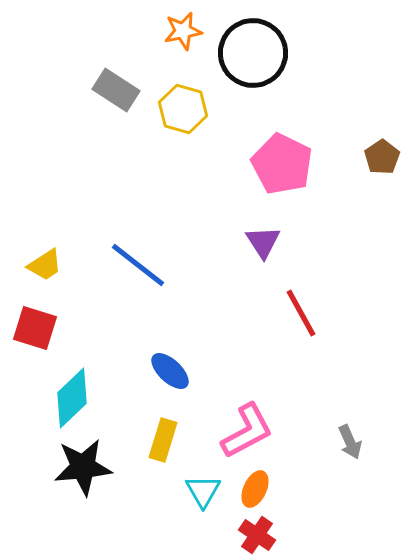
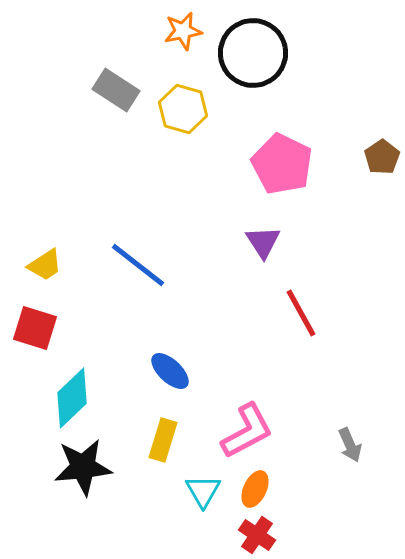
gray arrow: moved 3 px down
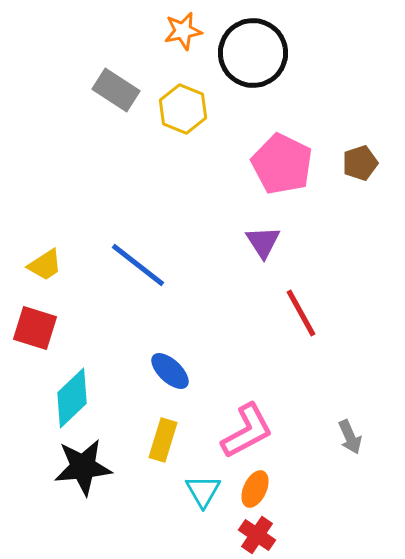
yellow hexagon: rotated 6 degrees clockwise
brown pentagon: moved 22 px left, 6 px down; rotated 16 degrees clockwise
gray arrow: moved 8 px up
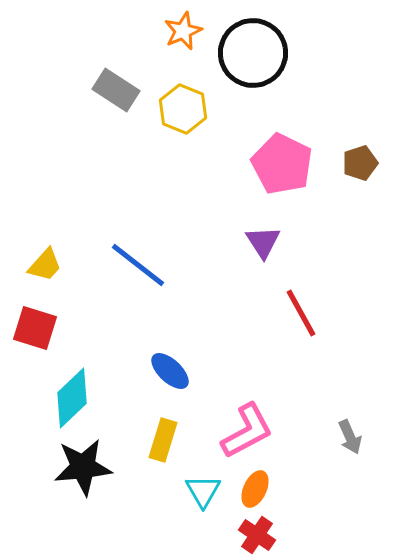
orange star: rotated 12 degrees counterclockwise
yellow trapezoid: rotated 15 degrees counterclockwise
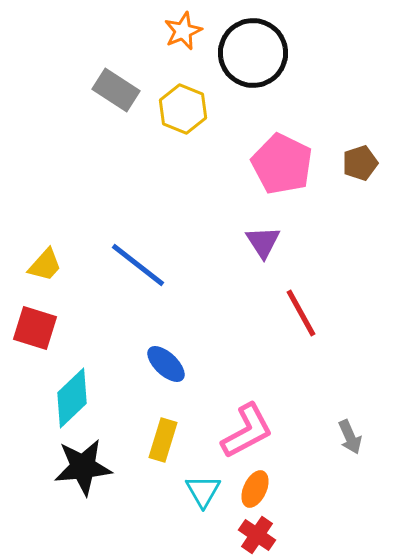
blue ellipse: moved 4 px left, 7 px up
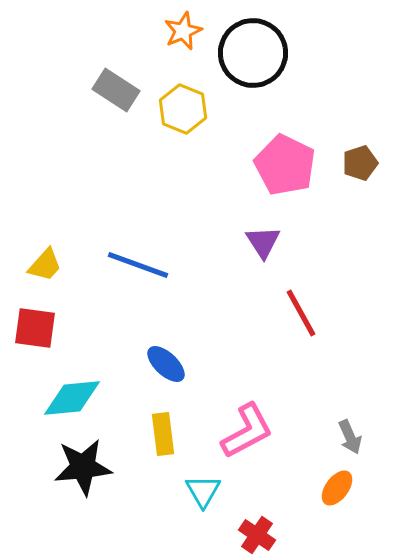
pink pentagon: moved 3 px right, 1 px down
blue line: rotated 18 degrees counterclockwise
red square: rotated 9 degrees counterclockwise
cyan diamond: rotated 38 degrees clockwise
yellow rectangle: moved 6 px up; rotated 24 degrees counterclockwise
orange ellipse: moved 82 px right, 1 px up; rotated 12 degrees clockwise
